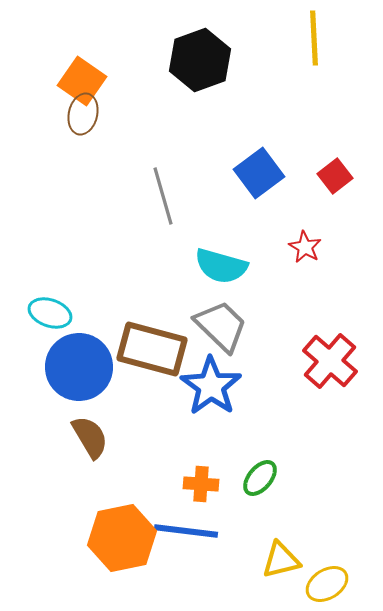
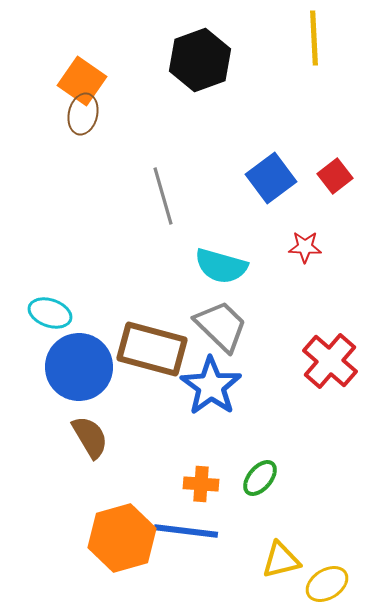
blue square: moved 12 px right, 5 px down
red star: rotated 28 degrees counterclockwise
orange hexagon: rotated 4 degrees counterclockwise
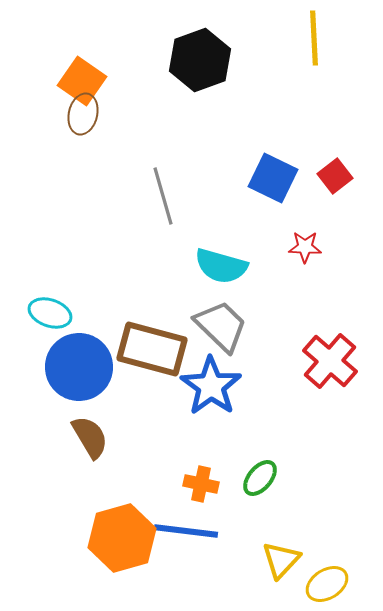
blue square: moved 2 px right; rotated 27 degrees counterclockwise
orange cross: rotated 8 degrees clockwise
yellow triangle: rotated 33 degrees counterclockwise
